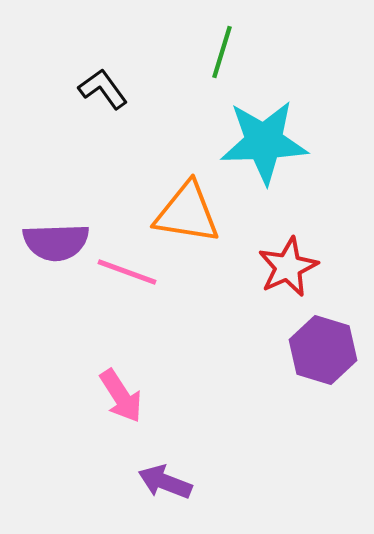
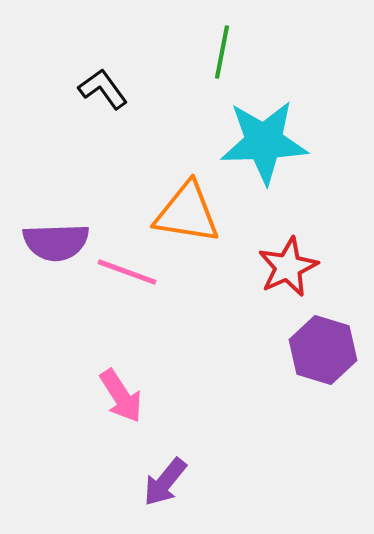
green line: rotated 6 degrees counterclockwise
purple arrow: rotated 72 degrees counterclockwise
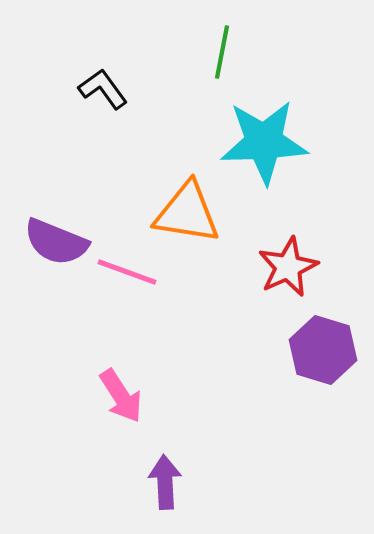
purple semicircle: rotated 24 degrees clockwise
purple arrow: rotated 138 degrees clockwise
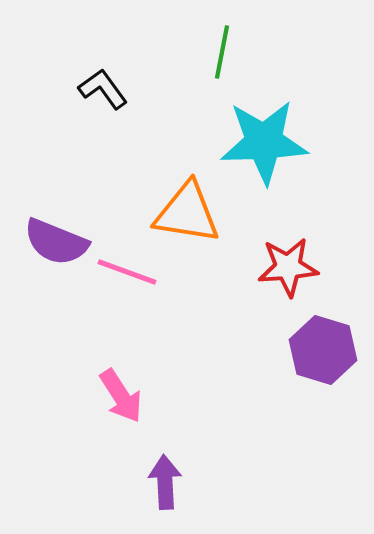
red star: rotated 20 degrees clockwise
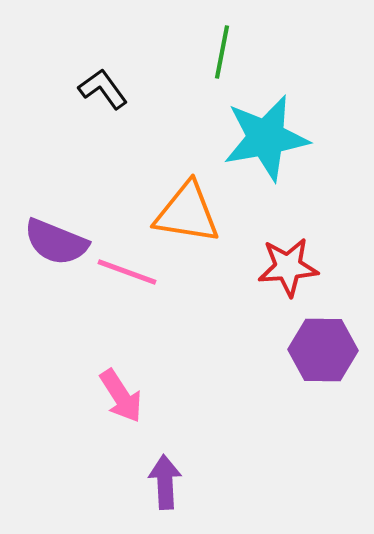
cyan star: moved 2 px right, 4 px up; rotated 8 degrees counterclockwise
purple hexagon: rotated 16 degrees counterclockwise
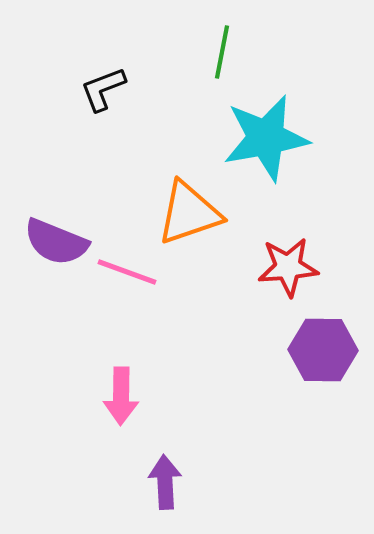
black L-shape: rotated 75 degrees counterclockwise
orange triangle: moved 2 px right; rotated 28 degrees counterclockwise
pink arrow: rotated 34 degrees clockwise
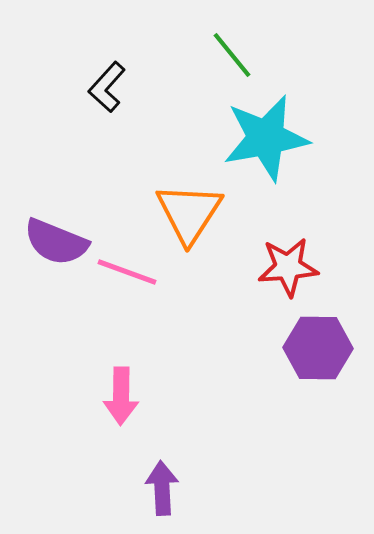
green line: moved 10 px right, 3 px down; rotated 50 degrees counterclockwise
black L-shape: moved 4 px right, 2 px up; rotated 27 degrees counterclockwise
orange triangle: rotated 38 degrees counterclockwise
purple hexagon: moved 5 px left, 2 px up
purple arrow: moved 3 px left, 6 px down
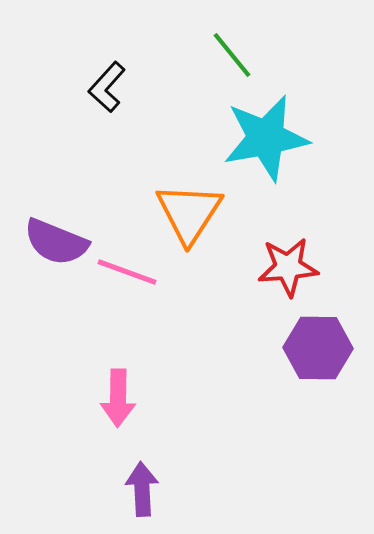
pink arrow: moved 3 px left, 2 px down
purple arrow: moved 20 px left, 1 px down
